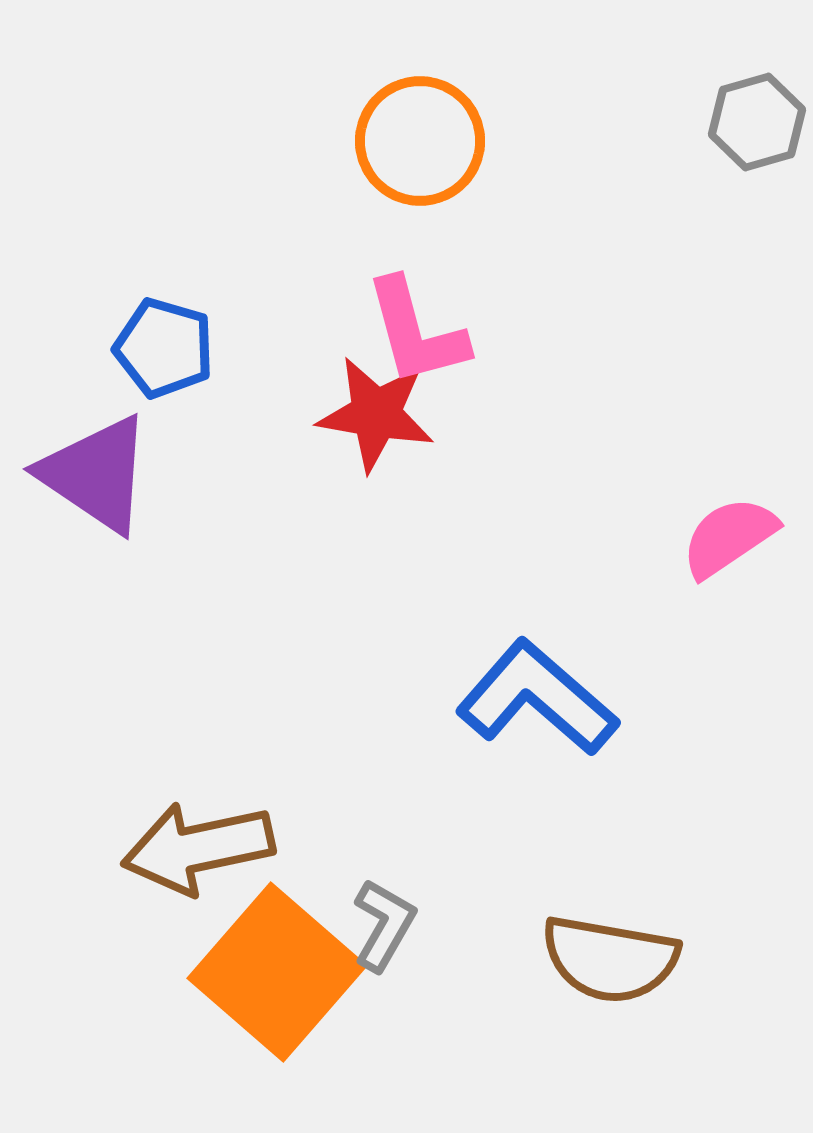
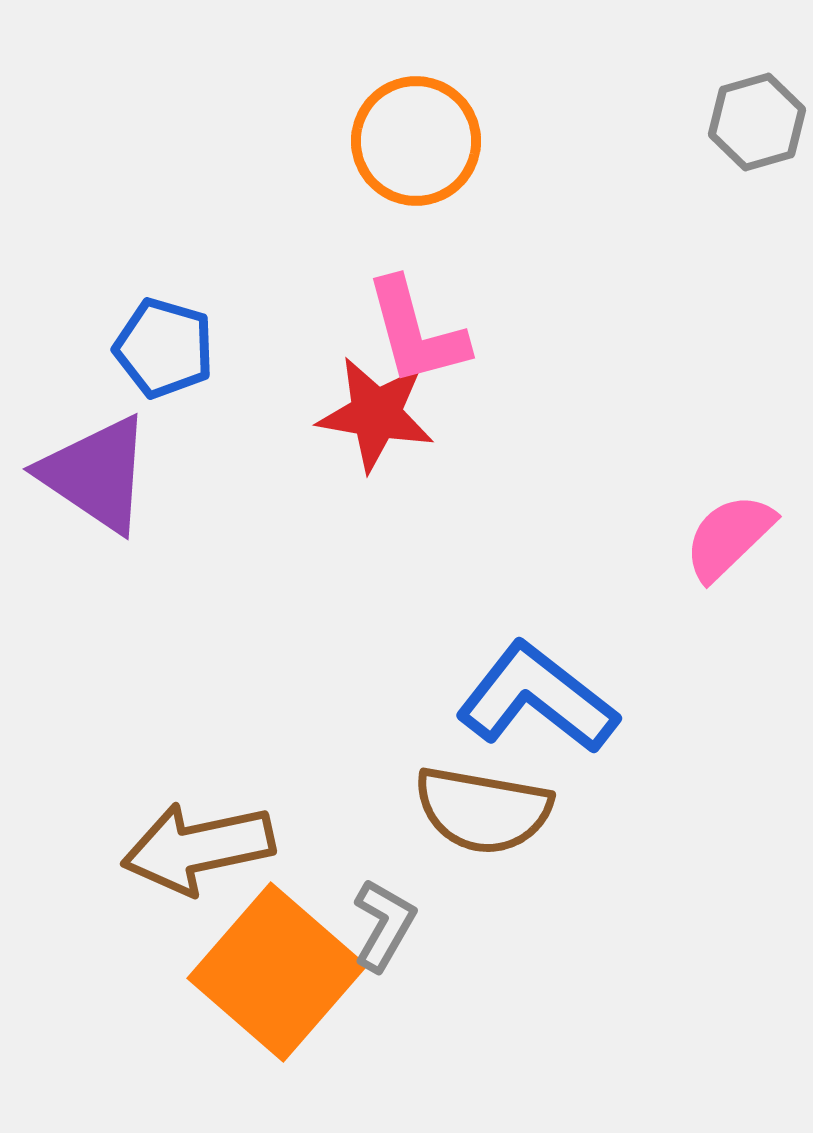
orange circle: moved 4 px left
pink semicircle: rotated 10 degrees counterclockwise
blue L-shape: rotated 3 degrees counterclockwise
brown semicircle: moved 127 px left, 149 px up
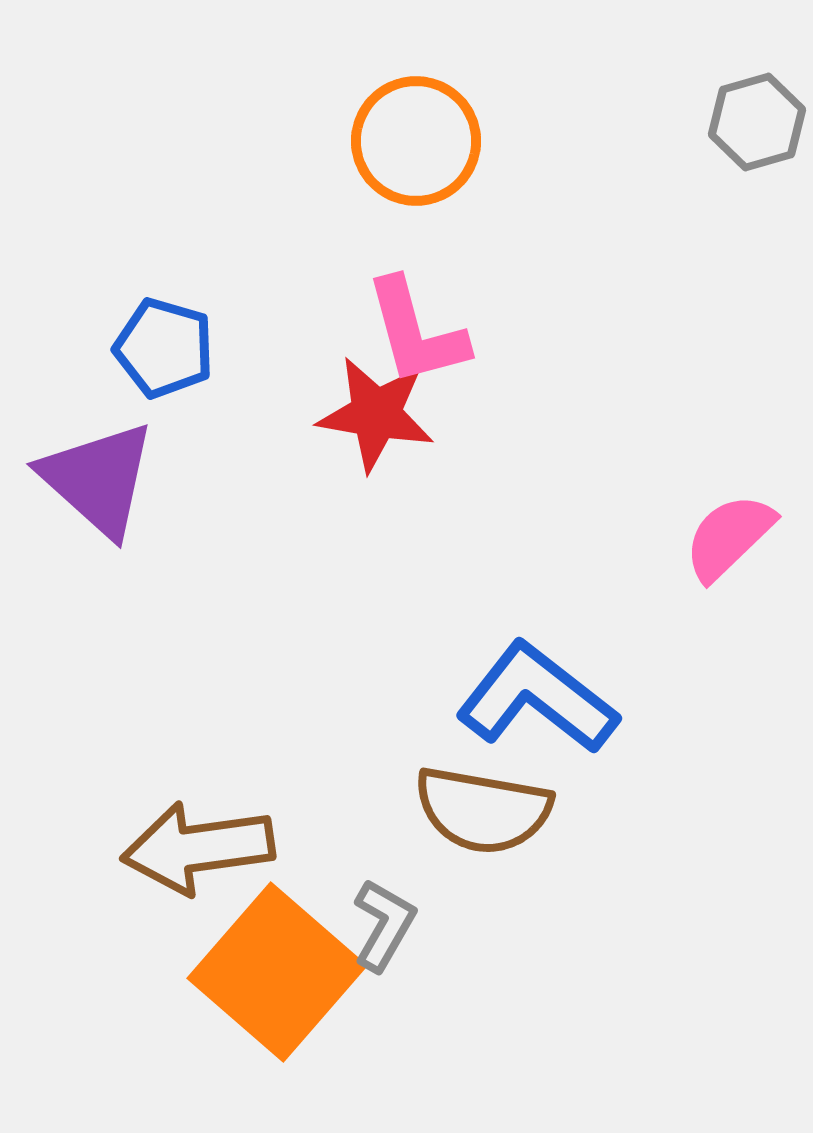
purple triangle: moved 2 px right, 5 px down; rotated 8 degrees clockwise
brown arrow: rotated 4 degrees clockwise
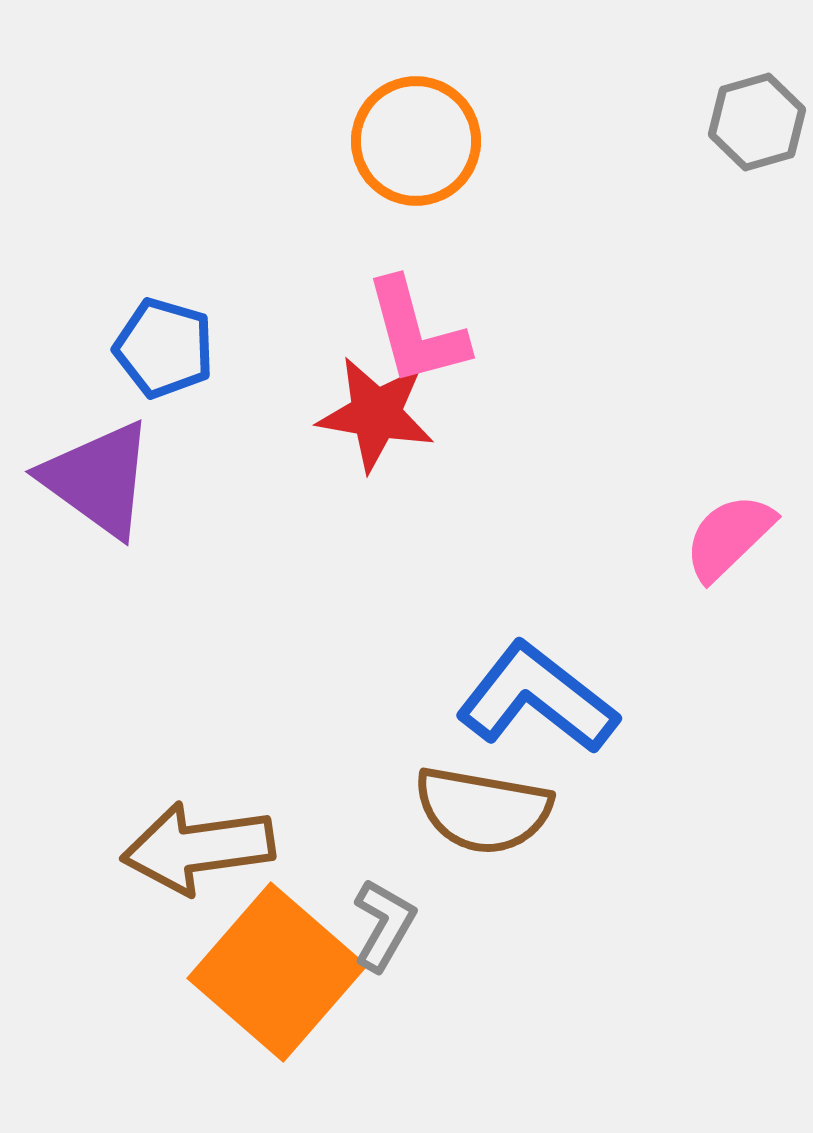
purple triangle: rotated 6 degrees counterclockwise
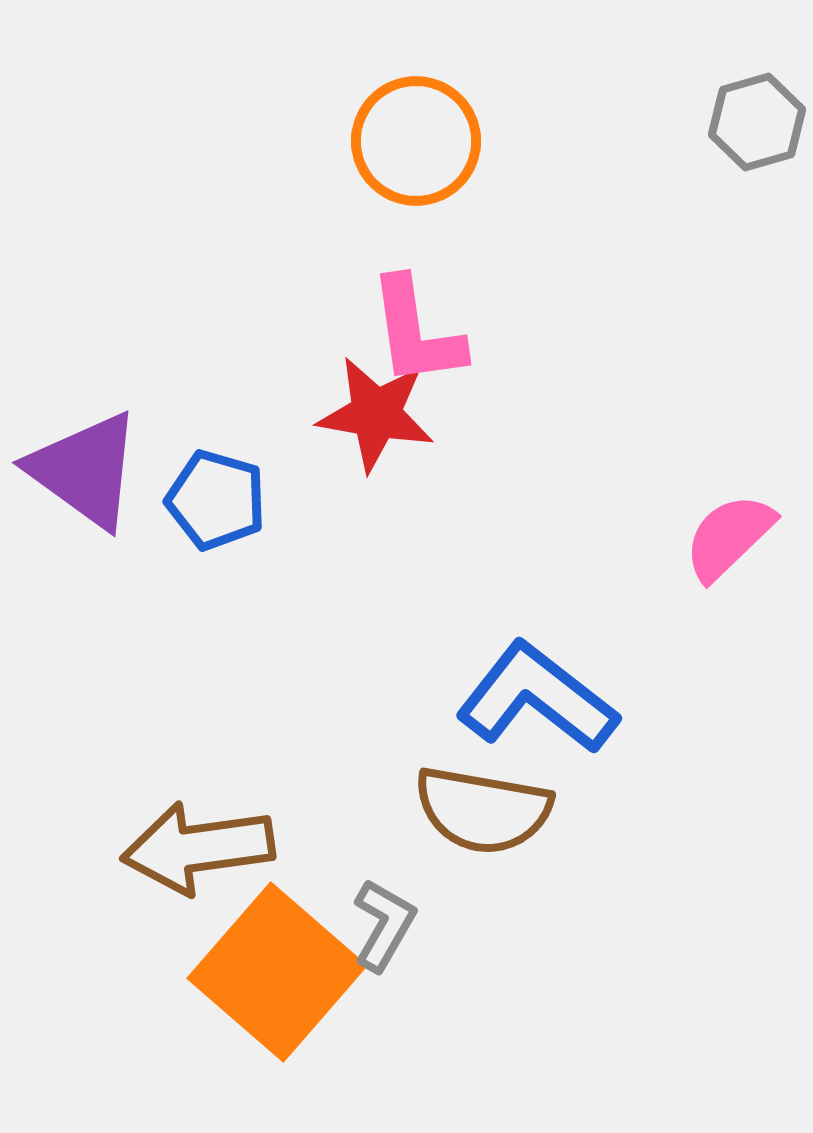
pink L-shape: rotated 7 degrees clockwise
blue pentagon: moved 52 px right, 152 px down
purple triangle: moved 13 px left, 9 px up
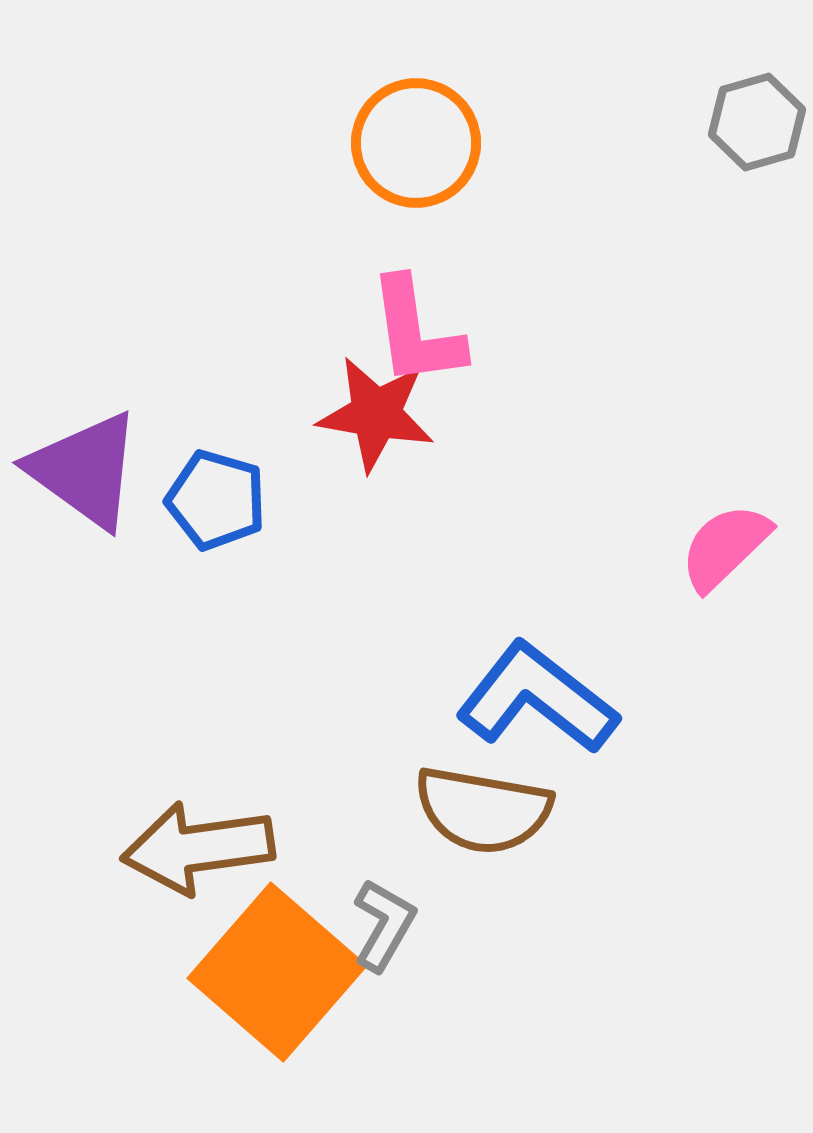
orange circle: moved 2 px down
pink semicircle: moved 4 px left, 10 px down
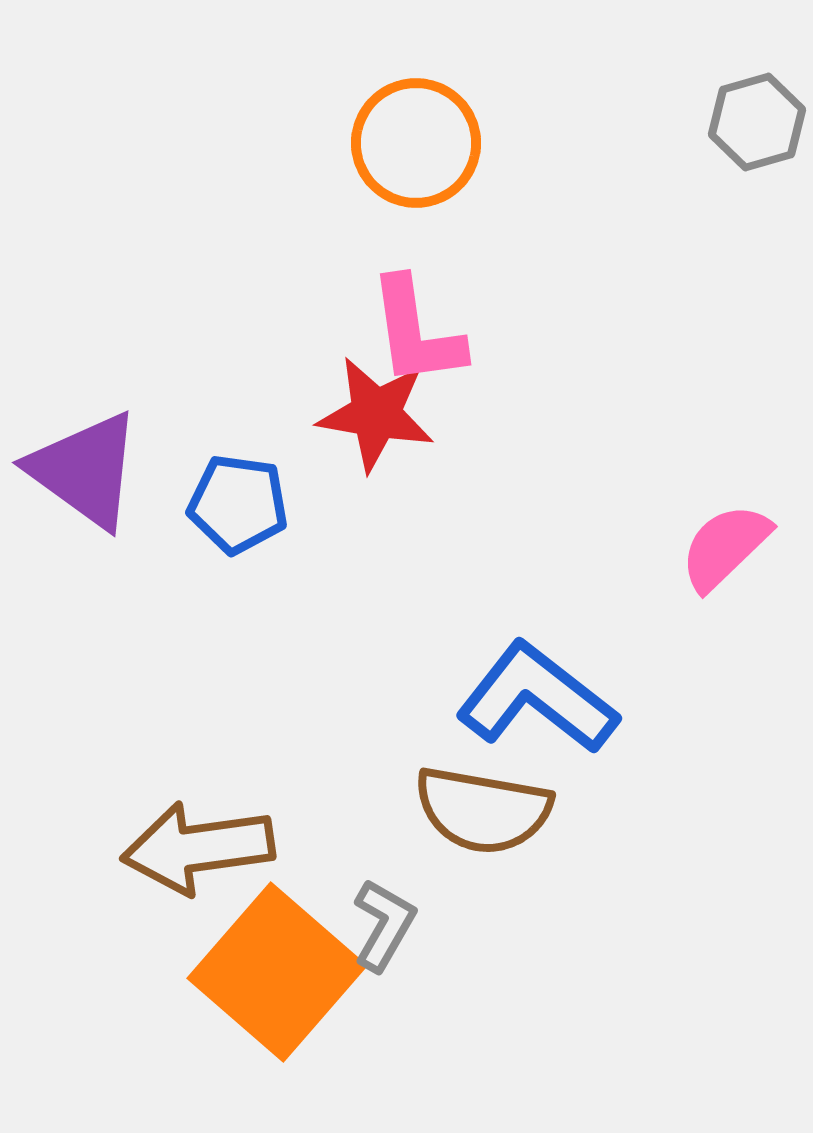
blue pentagon: moved 22 px right, 4 px down; rotated 8 degrees counterclockwise
